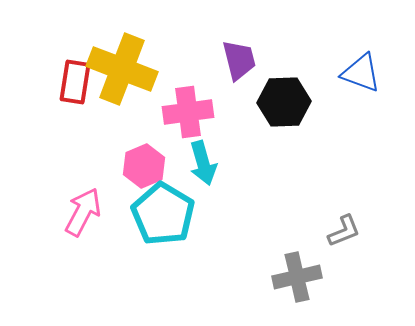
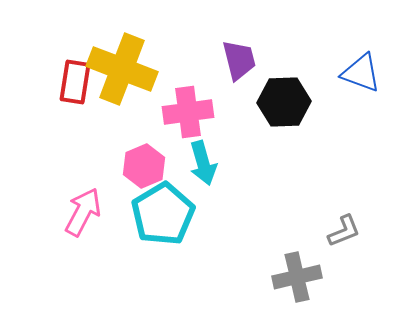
cyan pentagon: rotated 10 degrees clockwise
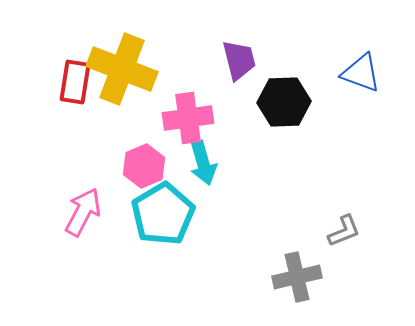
pink cross: moved 6 px down
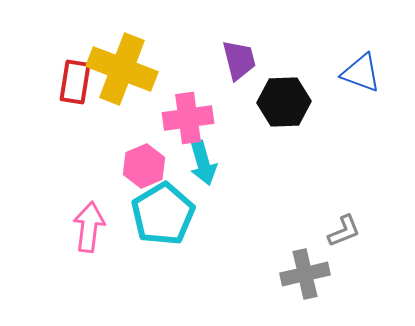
pink arrow: moved 6 px right, 15 px down; rotated 21 degrees counterclockwise
gray cross: moved 8 px right, 3 px up
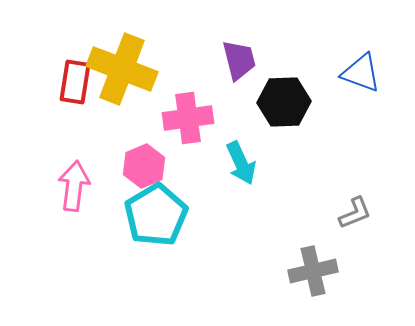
cyan arrow: moved 38 px right; rotated 9 degrees counterclockwise
cyan pentagon: moved 7 px left, 1 px down
pink arrow: moved 15 px left, 41 px up
gray L-shape: moved 11 px right, 18 px up
gray cross: moved 8 px right, 3 px up
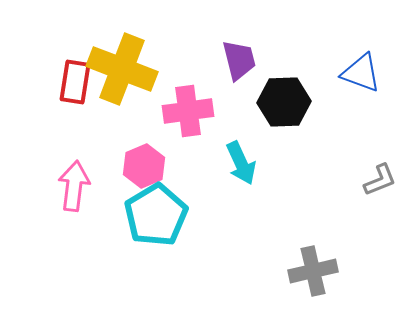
pink cross: moved 7 px up
gray L-shape: moved 25 px right, 33 px up
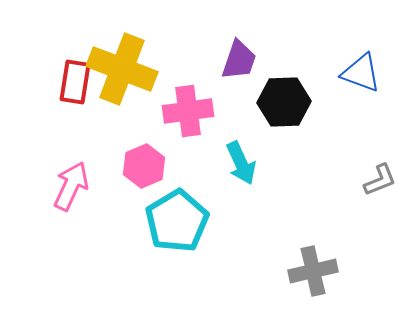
purple trapezoid: rotated 33 degrees clockwise
pink arrow: moved 3 px left; rotated 18 degrees clockwise
cyan pentagon: moved 21 px right, 6 px down
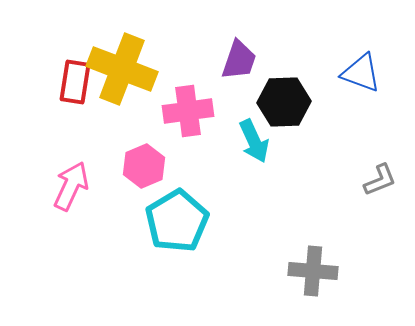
cyan arrow: moved 13 px right, 22 px up
gray cross: rotated 18 degrees clockwise
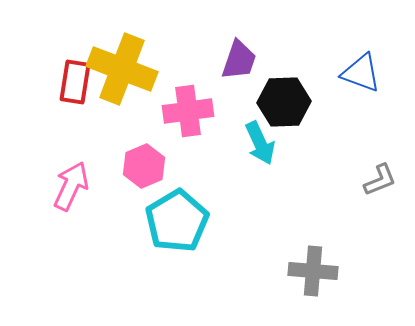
cyan arrow: moved 6 px right, 2 px down
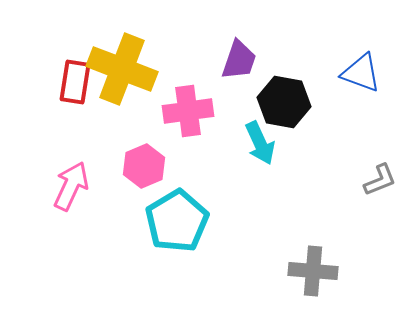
black hexagon: rotated 12 degrees clockwise
